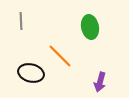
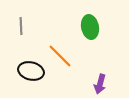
gray line: moved 5 px down
black ellipse: moved 2 px up
purple arrow: moved 2 px down
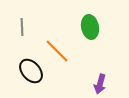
gray line: moved 1 px right, 1 px down
orange line: moved 3 px left, 5 px up
black ellipse: rotated 35 degrees clockwise
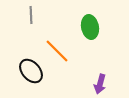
gray line: moved 9 px right, 12 px up
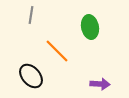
gray line: rotated 12 degrees clockwise
black ellipse: moved 5 px down
purple arrow: rotated 102 degrees counterclockwise
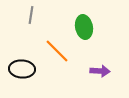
green ellipse: moved 6 px left
black ellipse: moved 9 px left, 7 px up; rotated 45 degrees counterclockwise
purple arrow: moved 13 px up
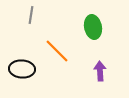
green ellipse: moved 9 px right
purple arrow: rotated 96 degrees counterclockwise
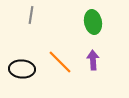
green ellipse: moved 5 px up
orange line: moved 3 px right, 11 px down
purple arrow: moved 7 px left, 11 px up
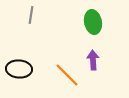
orange line: moved 7 px right, 13 px down
black ellipse: moved 3 px left
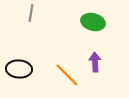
gray line: moved 2 px up
green ellipse: rotated 65 degrees counterclockwise
purple arrow: moved 2 px right, 2 px down
